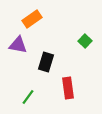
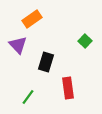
purple triangle: rotated 36 degrees clockwise
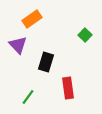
green square: moved 6 px up
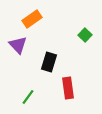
black rectangle: moved 3 px right
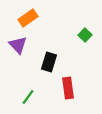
orange rectangle: moved 4 px left, 1 px up
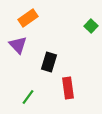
green square: moved 6 px right, 9 px up
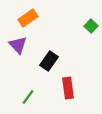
black rectangle: moved 1 px up; rotated 18 degrees clockwise
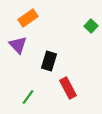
black rectangle: rotated 18 degrees counterclockwise
red rectangle: rotated 20 degrees counterclockwise
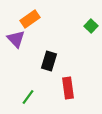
orange rectangle: moved 2 px right, 1 px down
purple triangle: moved 2 px left, 6 px up
red rectangle: rotated 20 degrees clockwise
